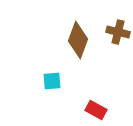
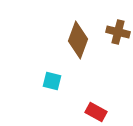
cyan square: rotated 18 degrees clockwise
red rectangle: moved 2 px down
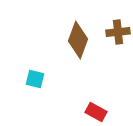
brown cross: rotated 20 degrees counterclockwise
cyan square: moved 17 px left, 2 px up
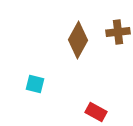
brown diamond: rotated 9 degrees clockwise
cyan square: moved 5 px down
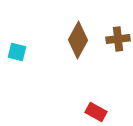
brown cross: moved 7 px down
cyan square: moved 18 px left, 32 px up
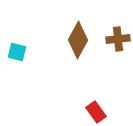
red rectangle: rotated 25 degrees clockwise
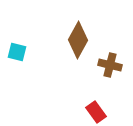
brown cross: moved 8 px left, 26 px down; rotated 20 degrees clockwise
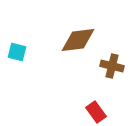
brown diamond: rotated 54 degrees clockwise
brown cross: moved 2 px right, 1 px down
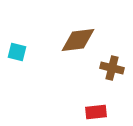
brown cross: moved 2 px down
red rectangle: rotated 60 degrees counterclockwise
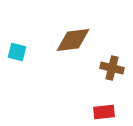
brown diamond: moved 5 px left
red rectangle: moved 8 px right
